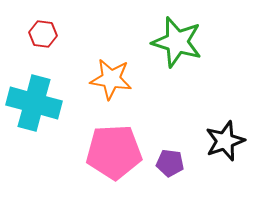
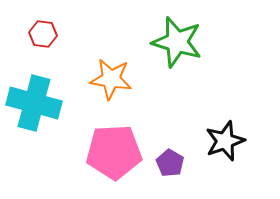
purple pentagon: rotated 24 degrees clockwise
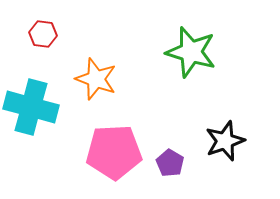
green star: moved 14 px right, 10 px down
orange star: moved 15 px left; rotated 12 degrees clockwise
cyan cross: moved 3 px left, 4 px down
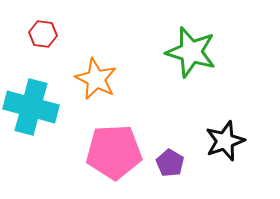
orange star: rotated 6 degrees clockwise
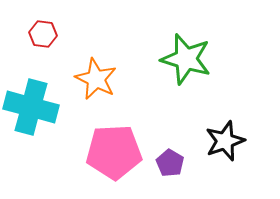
green star: moved 5 px left, 7 px down
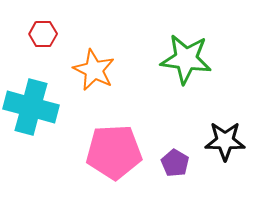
red hexagon: rotated 8 degrees counterclockwise
green star: rotated 9 degrees counterclockwise
orange star: moved 2 px left, 9 px up
black star: rotated 21 degrees clockwise
purple pentagon: moved 5 px right
